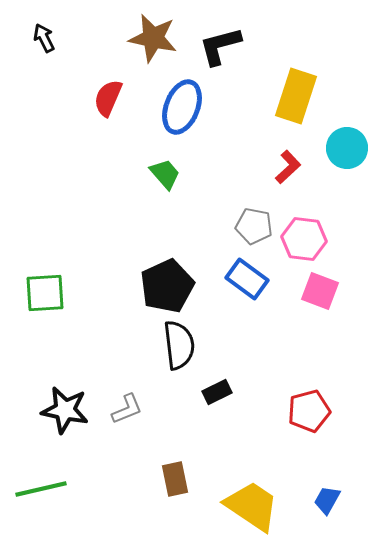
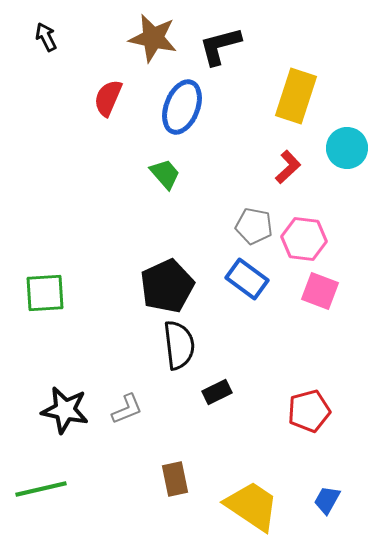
black arrow: moved 2 px right, 1 px up
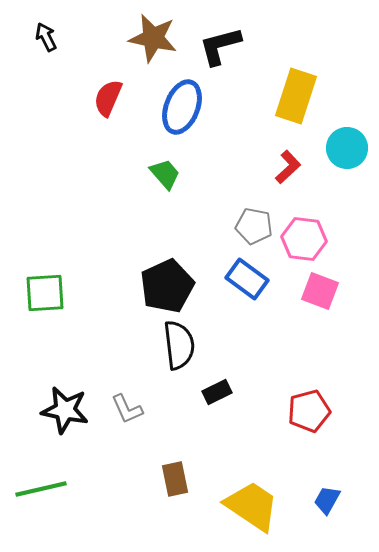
gray L-shape: rotated 88 degrees clockwise
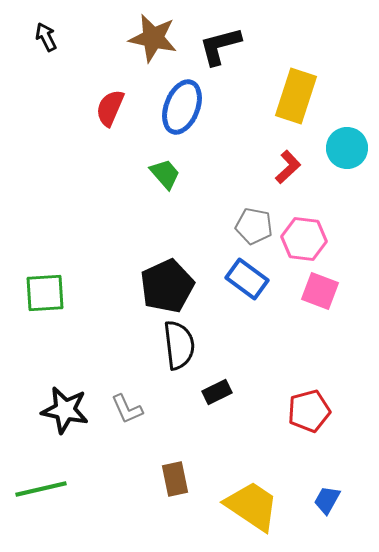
red semicircle: moved 2 px right, 10 px down
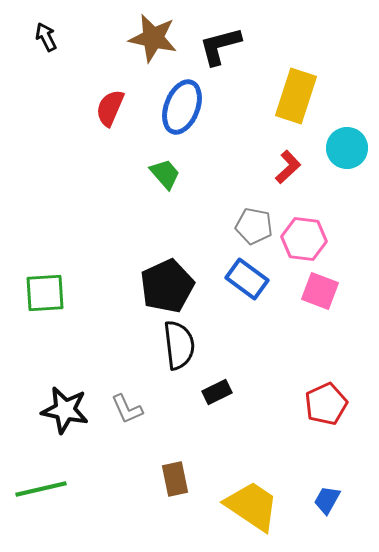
red pentagon: moved 17 px right, 7 px up; rotated 9 degrees counterclockwise
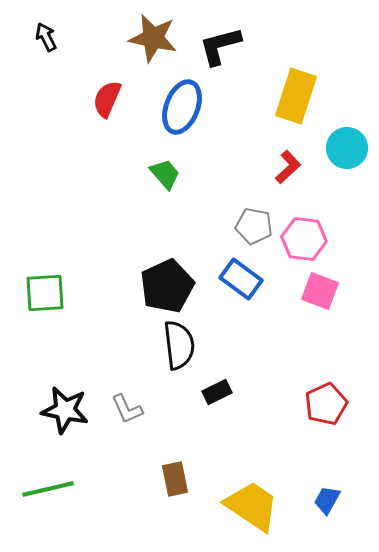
red semicircle: moved 3 px left, 9 px up
blue rectangle: moved 6 px left
green line: moved 7 px right
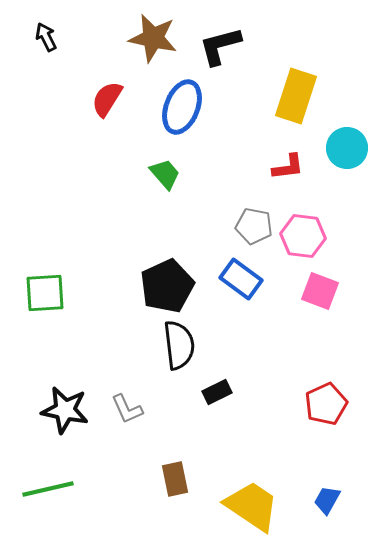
red semicircle: rotated 9 degrees clockwise
red L-shape: rotated 36 degrees clockwise
pink hexagon: moved 1 px left, 3 px up
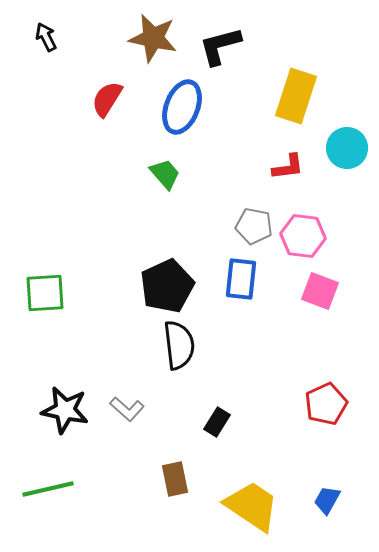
blue rectangle: rotated 60 degrees clockwise
black rectangle: moved 30 px down; rotated 32 degrees counterclockwise
gray L-shape: rotated 24 degrees counterclockwise
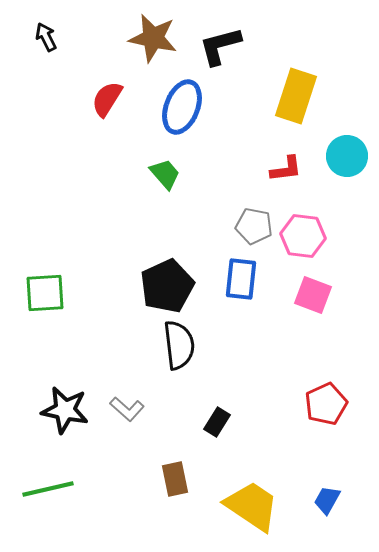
cyan circle: moved 8 px down
red L-shape: moved 2 px left, 2 px down
pink square: moved 7 px left, 4 px down
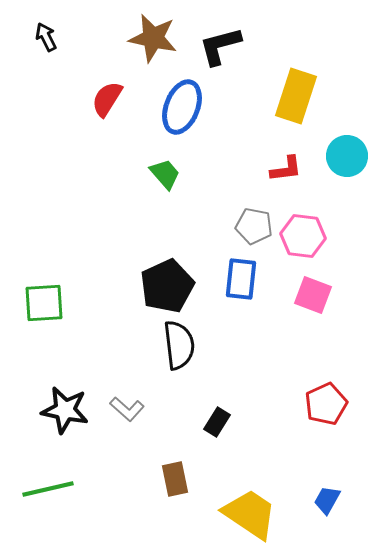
green square: moved 1 px left, 10 px down
yellow trapezoid: moved 2 px left, 8 px down
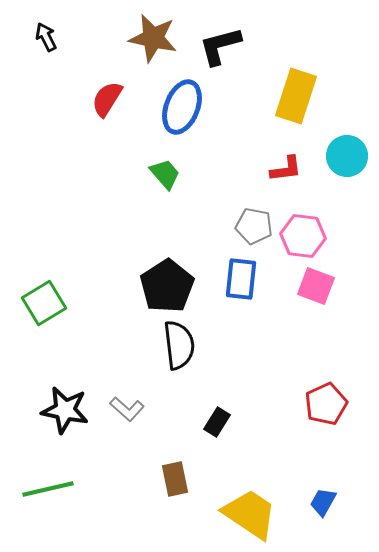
black pentagon: rotated 8 degrees counterclockwise
pink square: moved 3 px right, 9 px up
green square: rotated 27 degrees counterclockwise
blue trapezoid: moved 4 px left, 2 px down
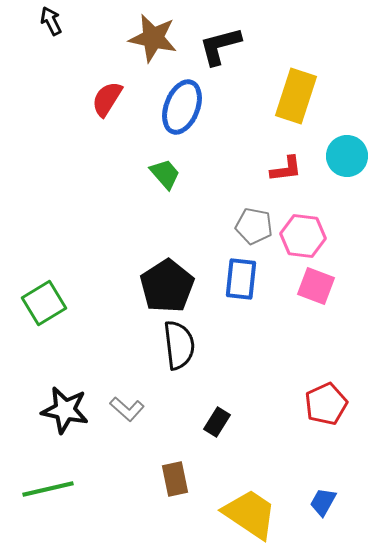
black arrow: moved 5 px right, 16 px up
